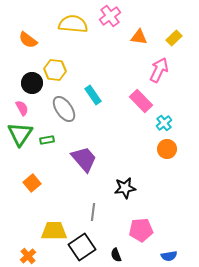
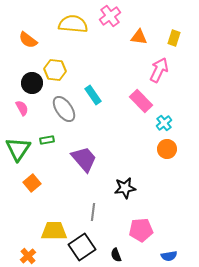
yellow rectangle: rotated 28 degrees counterclockwise
green triangle: moved 2 px left, 15 px down
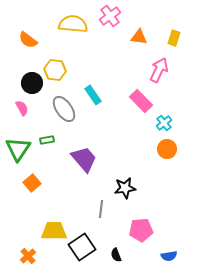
gray line: moved 8 px right, 3 px up
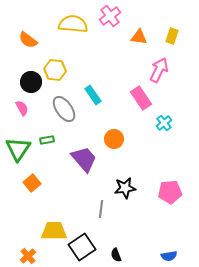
yellow rectangle: moved 2 px left, 2 px up
black circle: moved 1 px left, 1 px up
pink rectangle: moved 3 px up; rotated 10 degrees clockwise
orange circle: moved 53 px left, 10 px up
pink pentagon: moved 29 px right, 38 px up
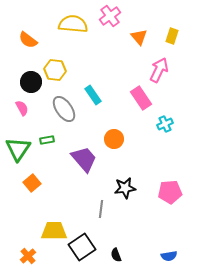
orange triangle: rotated 42 degrees clockwise
cyan cross: moved 1 px right, 1 px down; rotated 14 degrees clockwise
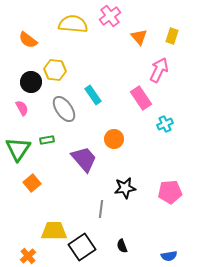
black semicircle: moved 6 px right, 9 px up
